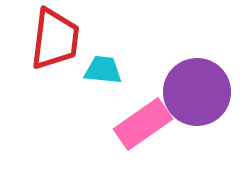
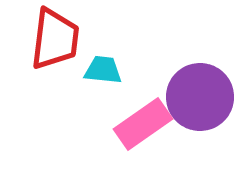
purple circle: moved 3 px right, 5 px down
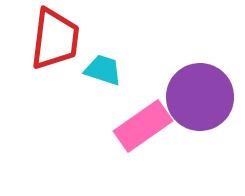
cyan trapezoid: rotated 12 degrees clockwise
pink rectangle: moved 2 px down
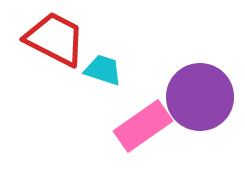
red trapezoid: rotated 70 degrees counterclockwise
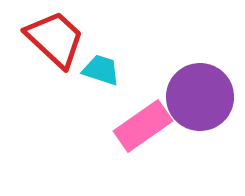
red trapezoid: rotated 16 degrees clockwise
cyan trapezoid: moved 2 px left
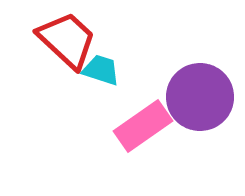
red trapezoid: moved 12 px right, 1 px down
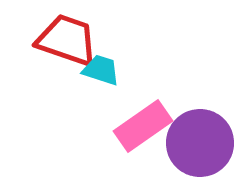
red trapezoid: rotated 24 degrees counterclockwise
purple circle: moved 46 px down
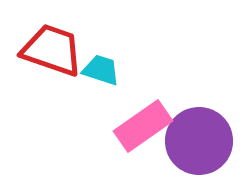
red trapezoid: moved 15 px left, 10 px down
purple circle: moved 1 px left, 2 px up
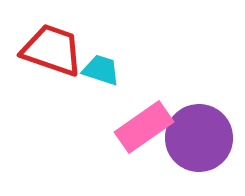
pink rectangle: moved 1 px right, 1 px down
purple circle: moved 3 px up
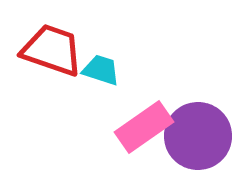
purple circle: moved 1 px left, 2 px up
